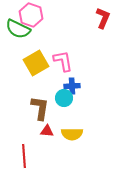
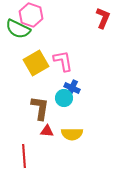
blue cross: moved 2 px down; rotated 28 degrees clockwise
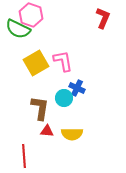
blue cross: moved 5 px right
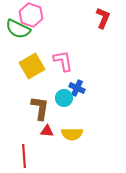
yellow square: moved 4 px left, 3 px down
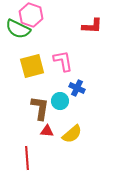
red L-shape: moved 11 px left, 8 px down; rotated 70 degrees clockwise
yellow square: rotated 15 degrees clockwise
cyan circle: moved 4 px left, 3 px down
yellow semicircle: rotated 40 degrees counterclockwise
red line: moved 3 px right, 2 px down
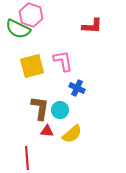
cyan circle: moved 9 px down
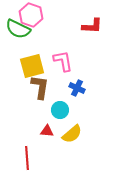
brown L-shape: moved 21 px up
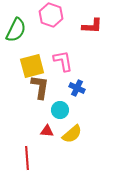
pink hexagon: moved 20 px right
green semicircle: moved 2 px left, 1 px down; rotated 90 degrees counterclockwise
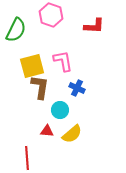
red L-shape: moved 2 px right
